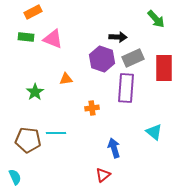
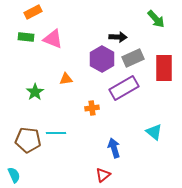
purple hexagon: rotated 10 degrees clockwise
purple rectangle: moved 2 px left; rotated 56 degrees clockwise
cyan semicircle: moved 1 px left, 2 px up
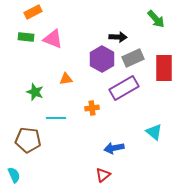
green star: rotated 18 degrees counterclockwise
cyan line: moved 15 px up
blue arrow: rotated 84 degrees counterclockwise
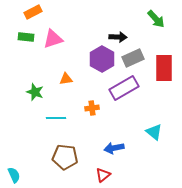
pink triangle: rotated 40 degrees counterclockwise
brown pentagon: moved 37 px right, 17 px down
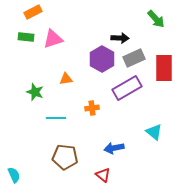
black arrow: moved 2 px right, 1 px down
gray rectangle: moved 1 px right
purple rectangle: moved 3 px right
red triangle: rotated 42 degrees counterclockwise
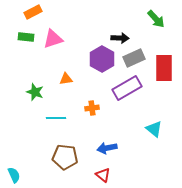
cyan triangle: moved 3 px up
blue arrow: moved 7 px left
